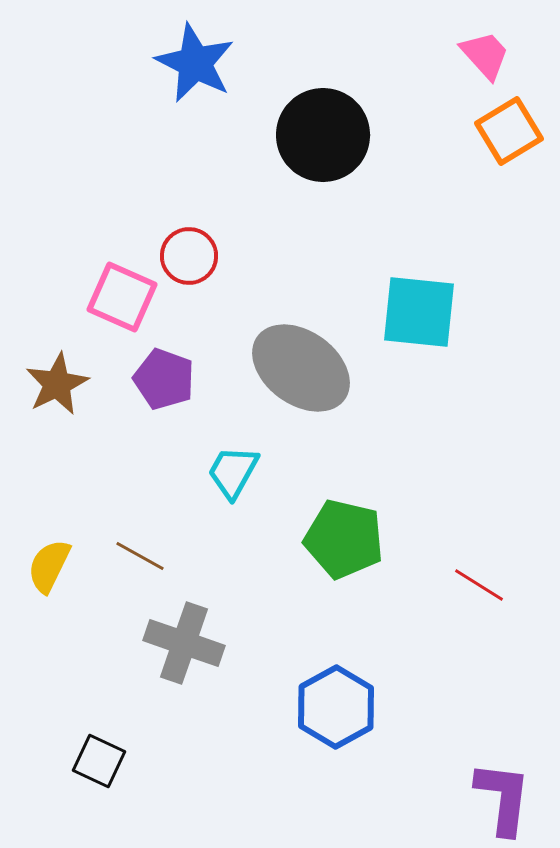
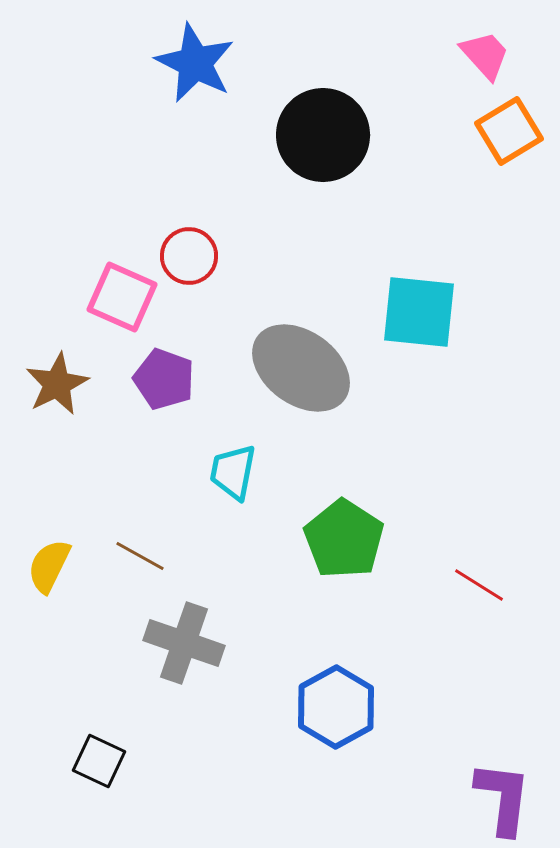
cyan trapezoid: rotated 18 degrees counterclockwise
green pentagon: rotated 20 degrees clockwise
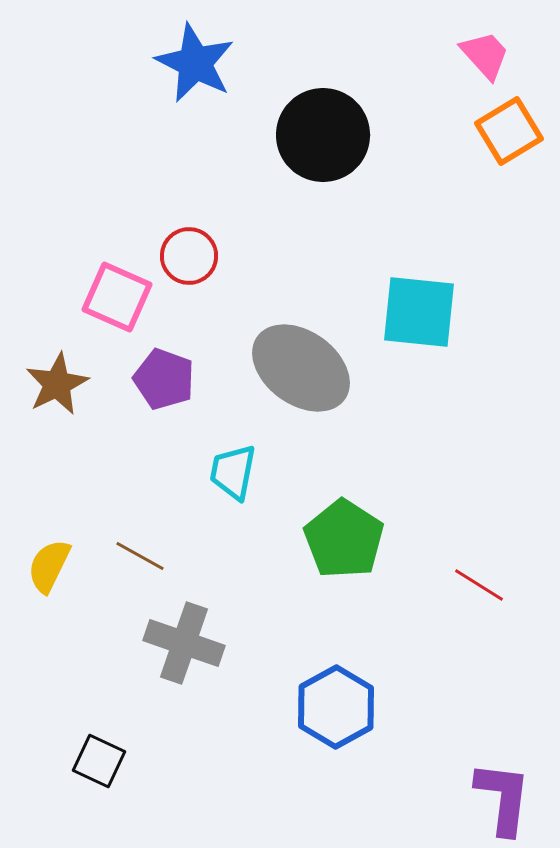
pink square: moved 5 px left
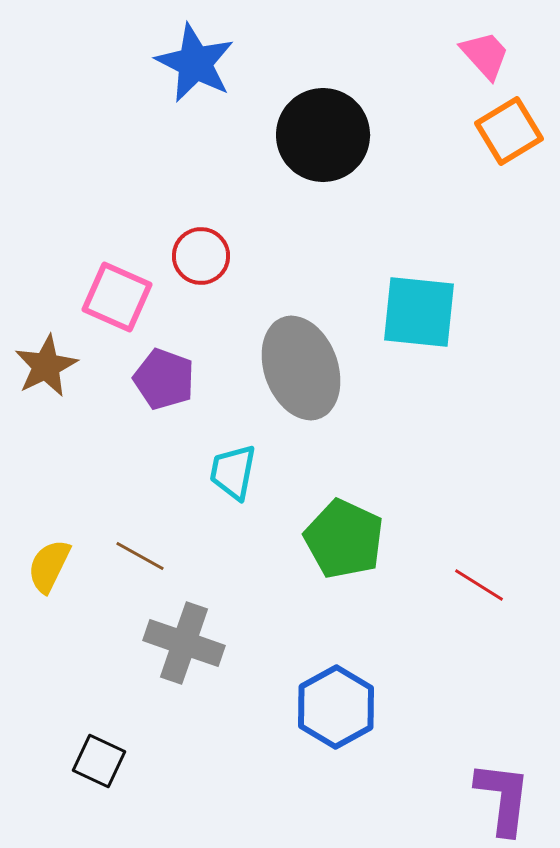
red circle: moved 12 px right
gray ellipse: rotated 34 degrees clockwise
brown star: moved 11 px left, 18 px up
green pentagon: rotated 8 degrees counterclockwise
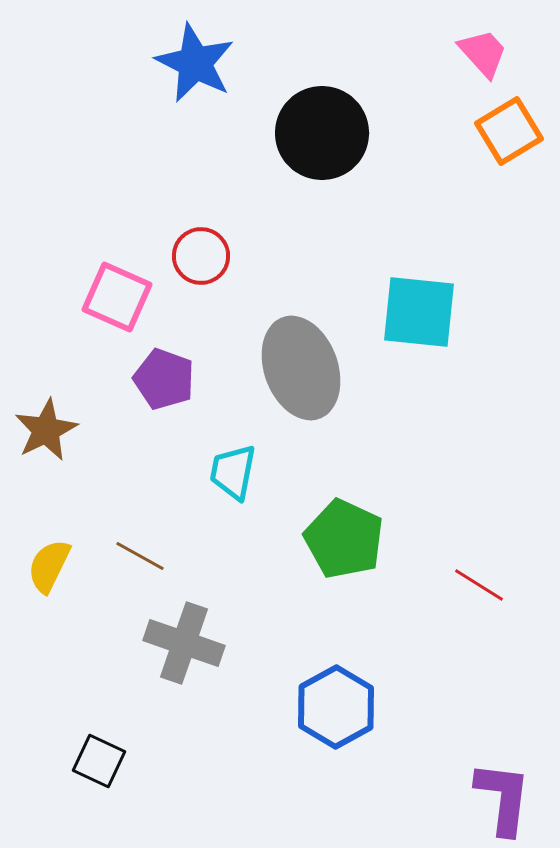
pink trapezoid: moved 2 px left, 2 px up
black circle: moved 1 px left, 2 px up
brown star: moved 64 px down
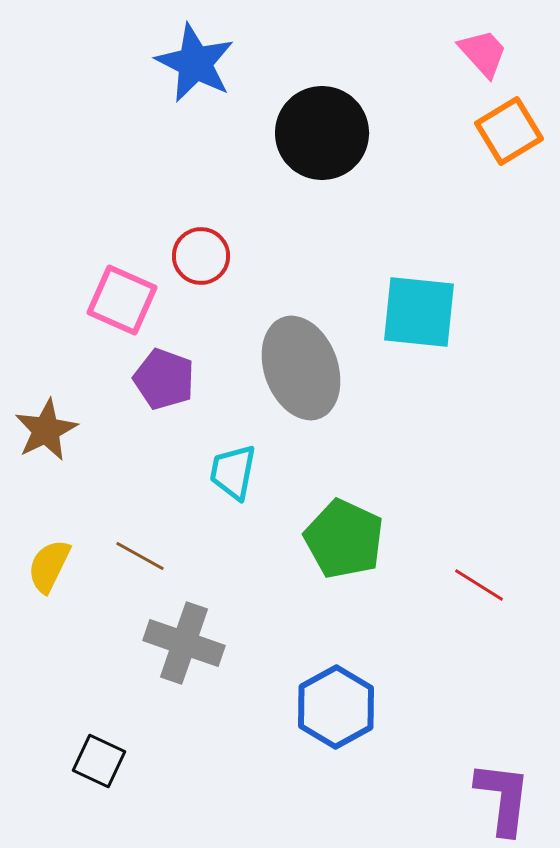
pink square: moved 5 px right, 3 px down
